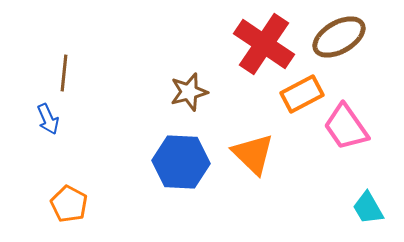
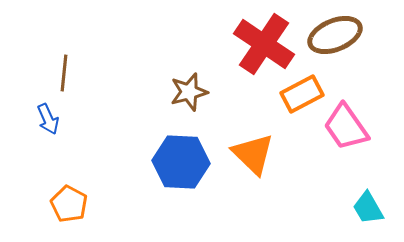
brown ellipse: moved 4 px left, 2 px up; rotated 8 degrees clockwise
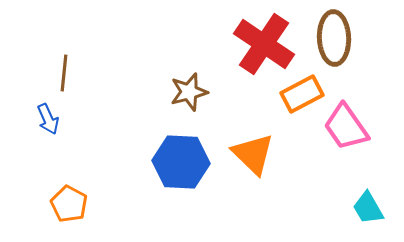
brown ellipse: moved 1 px left, 3 px down; rotated 70 degrees counterclockwise
